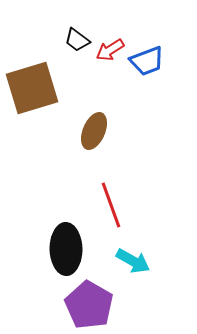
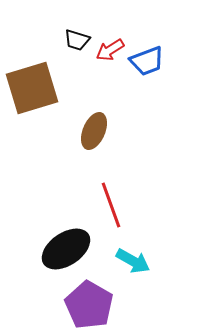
black trapezoid: rotated 20 degrees counterclockwise
black ellipse: rotated 57 degrees clockwise
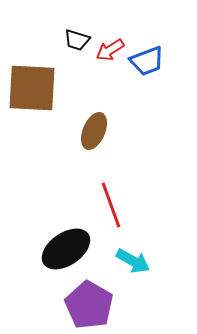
brown square: rotated 20 degrees clockwise
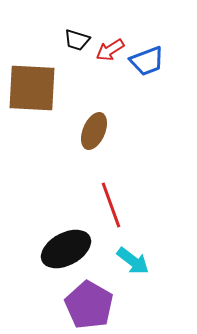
black ellipse: rotated 6 degrees clockwise
cyan arrow: rotated 8 degrees clockwise
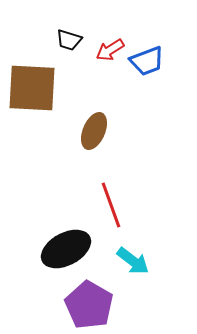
black trapezoid: moved 8 px left
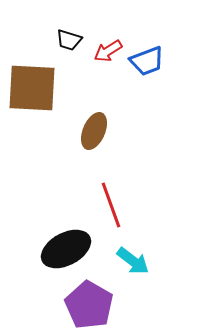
red arrow: moved 2 px left, 1 px down
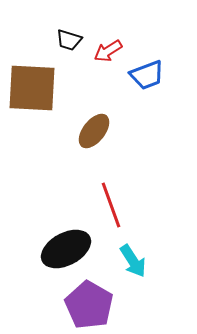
blue trapezoid: moved 14 px down
brown ellipse: rotated 15 degrees clockwise
cyan arrow: rotated 20 degrees clockwise
